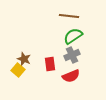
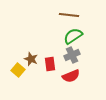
brown line: moved 1 px up
brown star: moved 7 px right
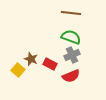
brown line: moved 2 px right, 2 px up
green semicircle: moved 2 px left, 1 px down; rotated 54 degrees clockwise
red rectangle: rotated 56 degrees counterclockwise
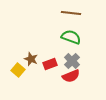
gray cross: moved 6 px down; rotated 21 degrees counterclockwise
red rectangle: rotated 48 degrees counterclockwise
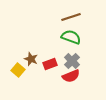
brown line: moved 4 px down; rotated 24 degrees counterclockwise
